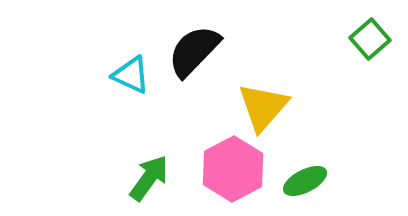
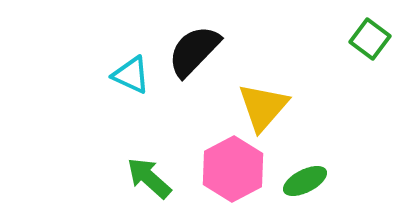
green square: rotated 12 degrees counterclockwise
green arrow: rotated 84 degrees counterclockwise
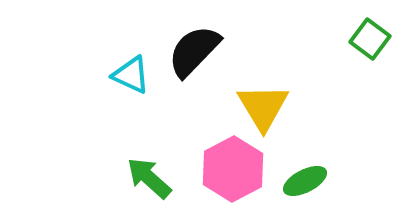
yellow triangle: rotated 12 degrees counterclockwise
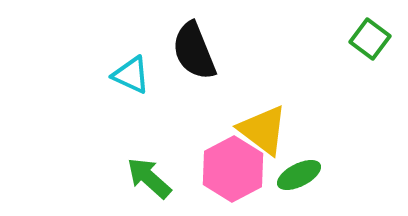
black semicircle: rotated 66 degrees counterclockwise
yellow triangle: moved 23 px down; rotated 22 degrees counterclockwise
green ellipse: moved 6 px left, 6 px up
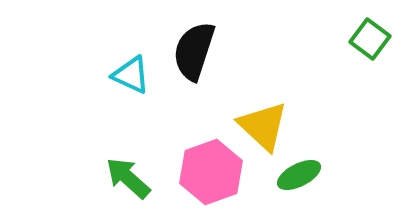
black semicircle: rotated 40 degrees clockwise
yellow triangle: moved 4 px up; rotated 6 degrees clockwise
pink hexagon: moved 22 px left, 3 px down; rotated 8 degrees clockwise
green arrow: moved 21 px left
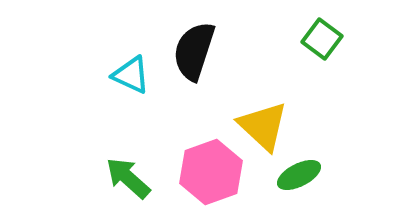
green square: moved 48 px left
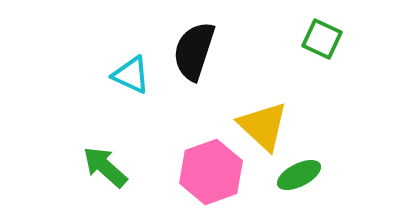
green square: rotated 12 degrees counterclockwise
green arrow: moved 23 px left, 11 px up
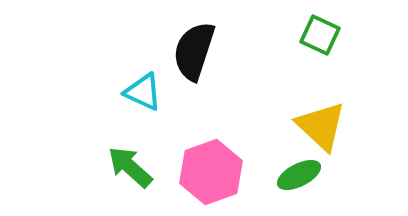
green square: moved 2 px left, 4 px up
cyan triangle: moved 12 px right, 17 px down
yellow triangle: moved 58 px right
green arrow: moved 25 px right
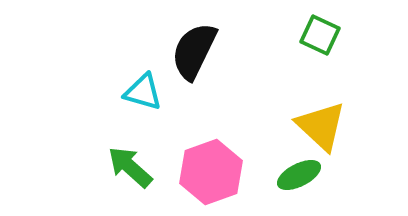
black semicircle: rotated 8 degrees clockwise
cyan triangle: rotated 9 degrees counterclockwise
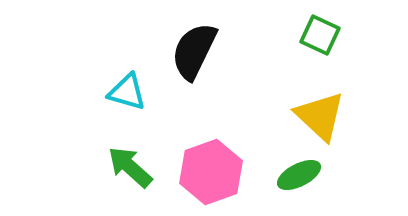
cyan triangle: moved 16 px left
yellow triangle: moved 1 px left, 10 px up
